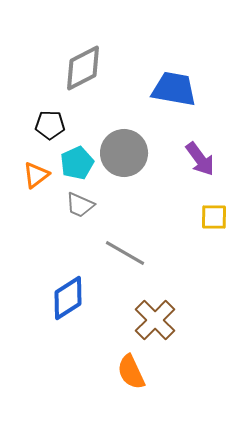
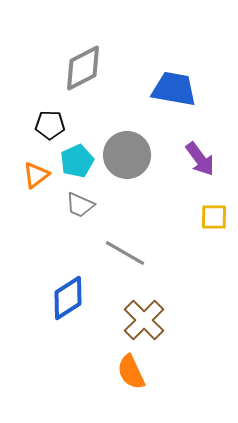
gray circle: moved 3 px right, 2 px down
cyan pentagon: moved 2 px up
brown cross: moved 11 px left
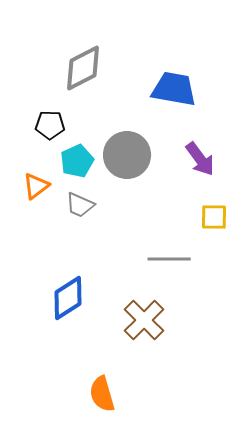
orange triangle: moved 11 px down
gray line: moved 44 px right, 6 px down; rotated 30 degrees counterclockwise
orange semicircle: moved 29 px left, 22 px down; rotated 9 degrees clockwise
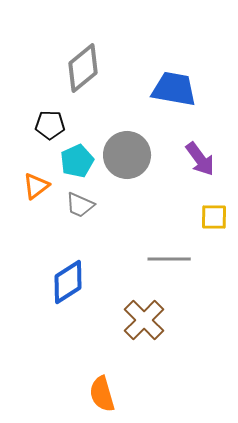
gray diamond: rotated 12 degrees counterclockwise
blue diamond: moved 16 px up
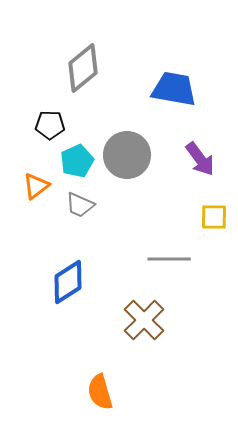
orange semicircle: moved 2 px left, 2 px up
